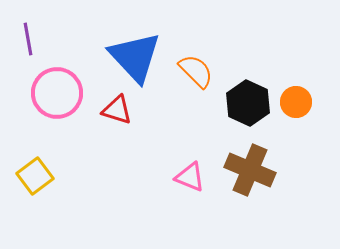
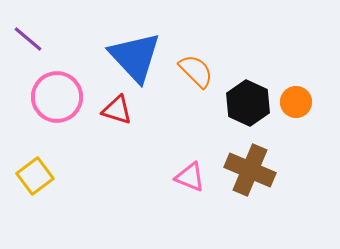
purple line: rotated 40 degrees counterclockwise
pink circle: moved 4 px down
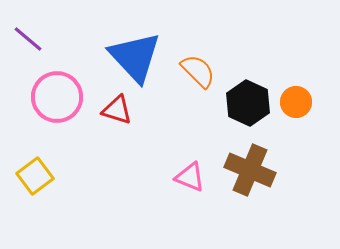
orange semicircle: moved 2 px right
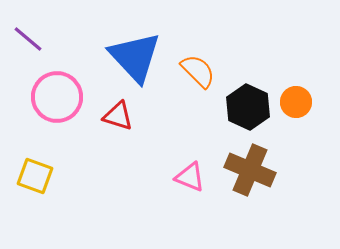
black hexagon: moved 4 px down
red triangle: moved 1 px right, 6 px down
yellow square: rotated 33 degrees counterclockwise
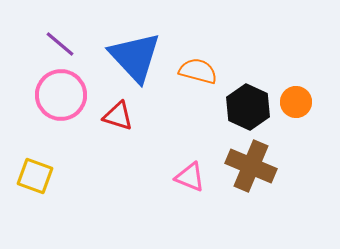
purple line: moved 32 px right, 5 px down
orange semicircle: rotated 30 degrees counterclockwise
pink circle: moved 4 px right, 2 px up
brown cross: moved 1 px right, 4 px up
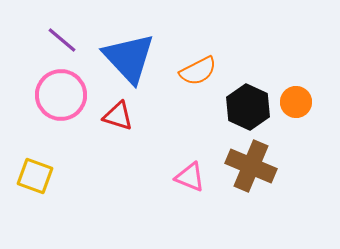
purple line: moved 2 px right, 4 px up
blue triangle: moved 6 px left, 1 px down
orange semicircle: rotated 138 degrees clockwise
